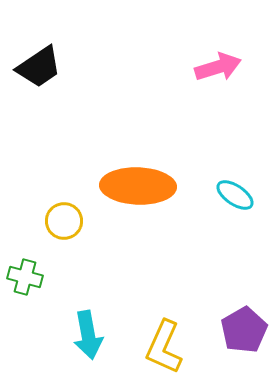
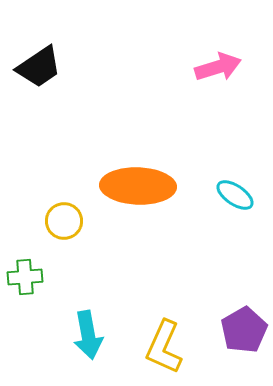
green cross: rotated 20 degrees counterclockwise
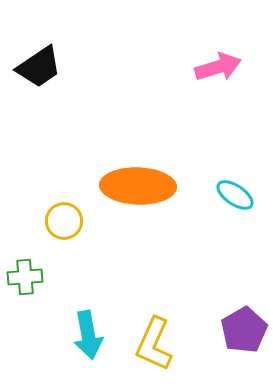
yellow L-shape: moved 10 px left, 3 px up
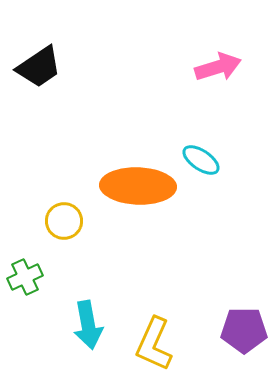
cyan ellipse: moved 34 px left, 35 px up
green cross: rotated 20 degrees counterclockwise
purple pentagon: rotated 30 degrees clockwise
cyan arrow: moved 10 px up
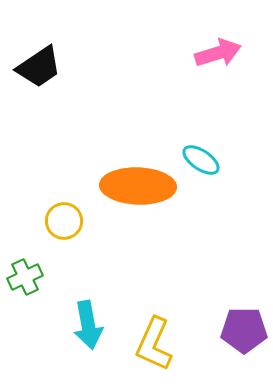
pink arrow: moved 14 px up
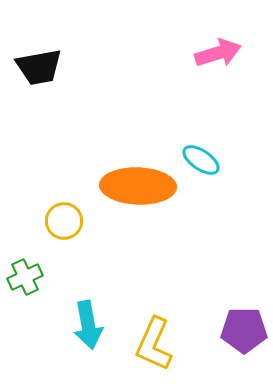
black trapezoid: rotated 24 degrees clockwise
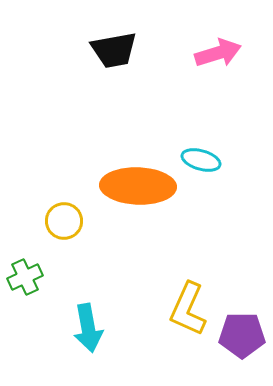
black trapezoid: moved 75 px right, 17 px up
cyan ellipse: rotated 18 degrees counterclockwise
cyan arrow: moved 3 px down
purple pentagon: moved 2 px left, 5 px down
yellow L-shape: moved 34 px right, 35 px up
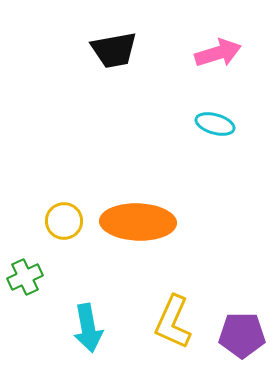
cyan ellipse: moved 14 px right, 36 px up
orange ellipse: moved 36 px down
yellow L-shape: moved 15 px left, 13 px down
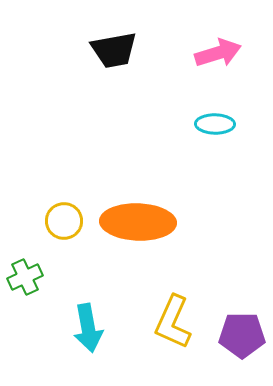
cyan ellipse: rotated 15 degrees counterclockwise
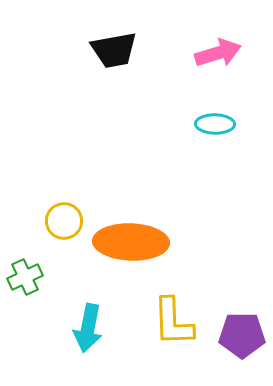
orange ellipse: moved 7 px left, 20 px down
yellow L-shape: rotated 26 degrees counterclockwise
cyan arrow: rotated 21 degrees clockwise
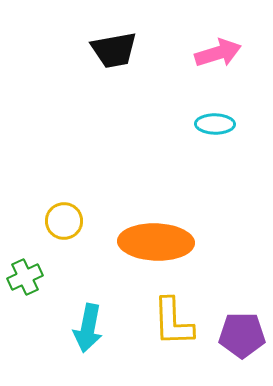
orange ellipse: moved 25 px right
